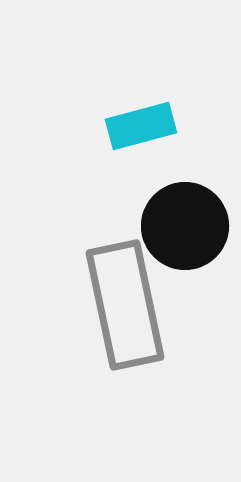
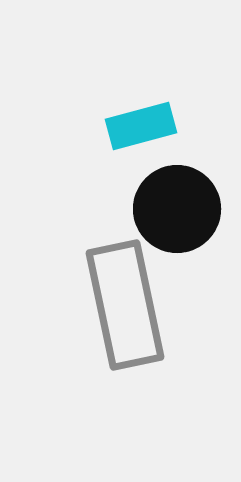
black circle: moved 8 px left, 17 px up
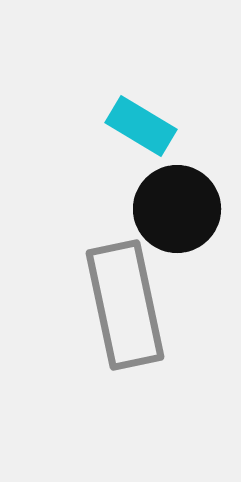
cyan rectangle: rotated 46 degrees clockwise
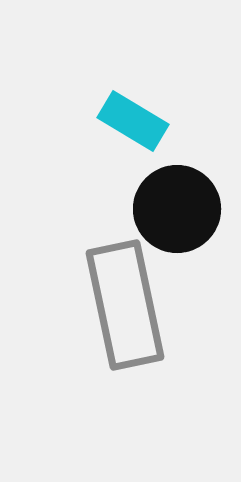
cyan rectangle: moved 8 px left, 5 px up
